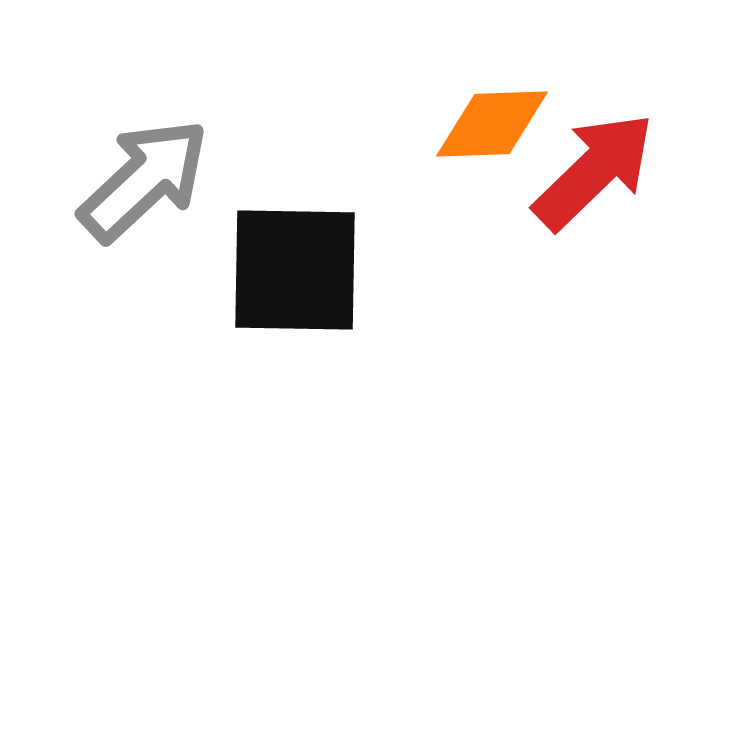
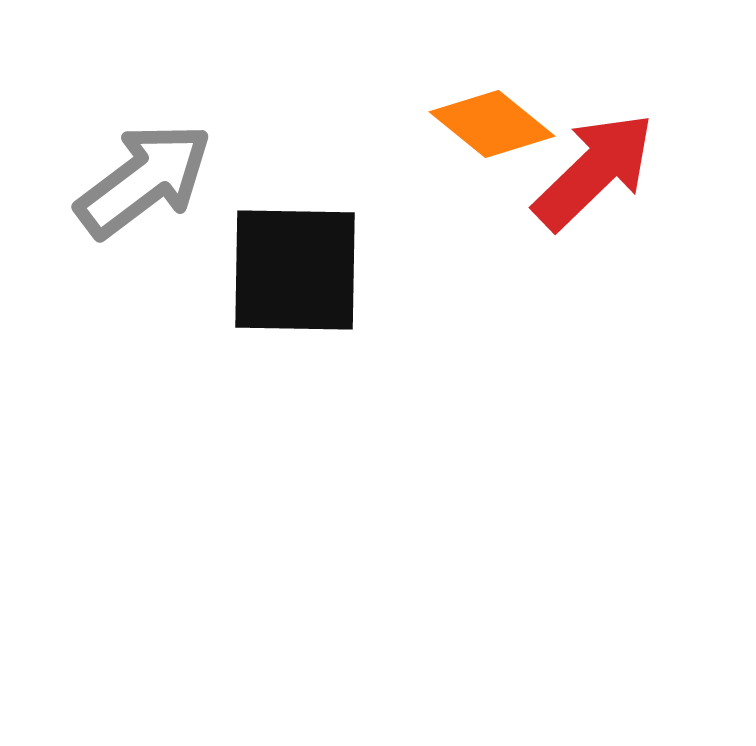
orange diamond: rotated 41 degrees clockwise
gray arrow: rotated 6 degrees clockwise
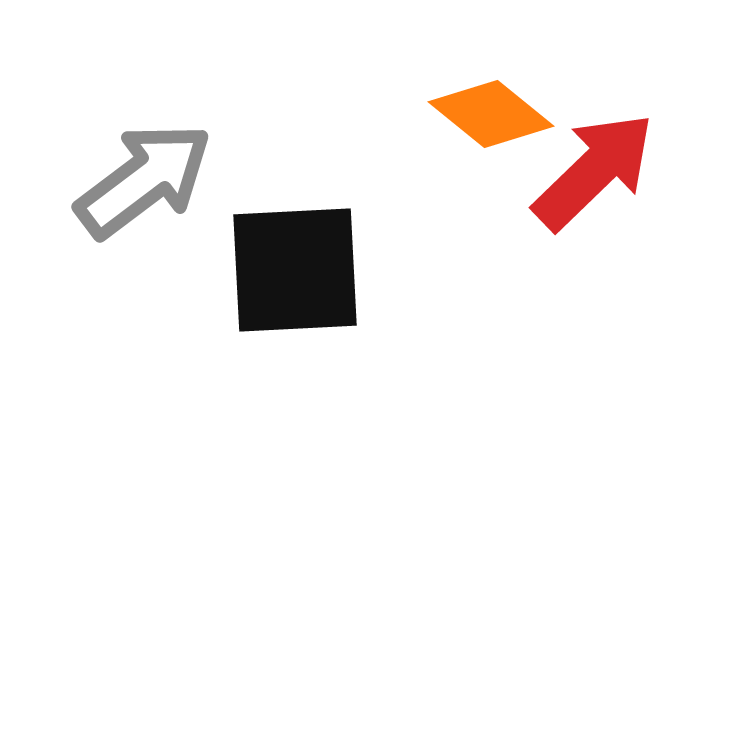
orange diamond: moved 1 px left, 10 px up
black square: rotated 4 degrees counterclockwise
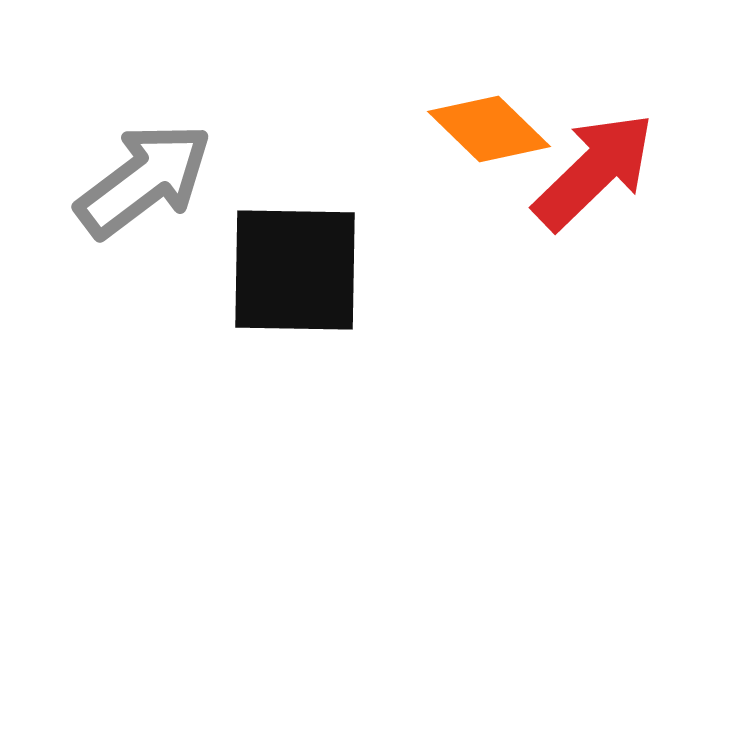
orange diamond: moved 2 px left, 15 px down; rotated 5 degrees clockwise
black square: rotated 4 degrees clockwise
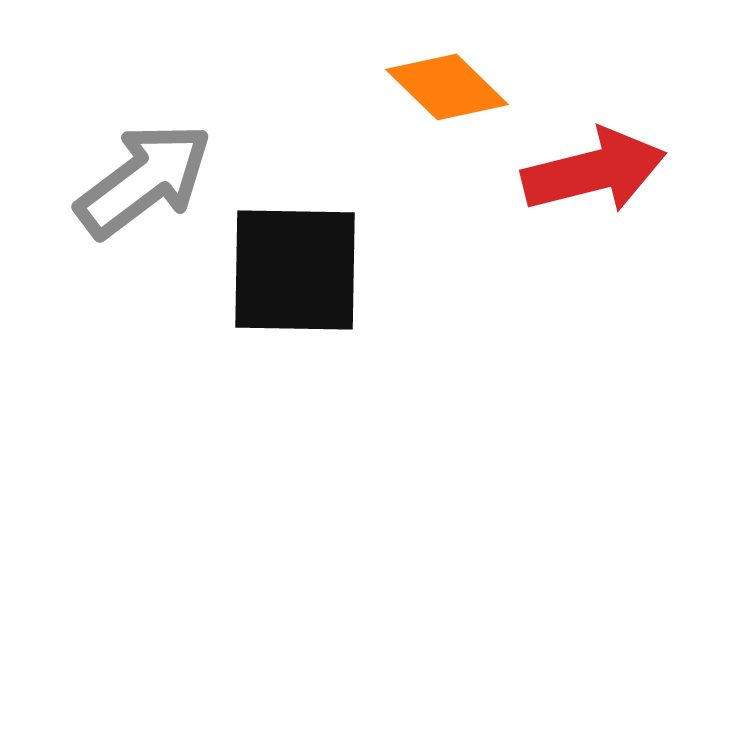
orange diamond: moved 42 px left, 42 px up
red arrow: rotated 30 degrees clockwise
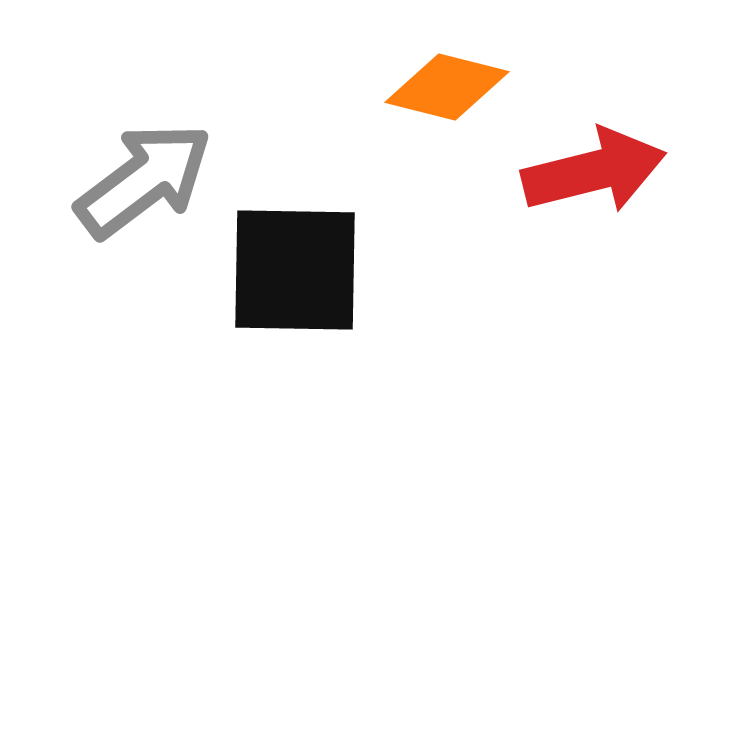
orange diamond: rotated 30 degrees counterclockwise
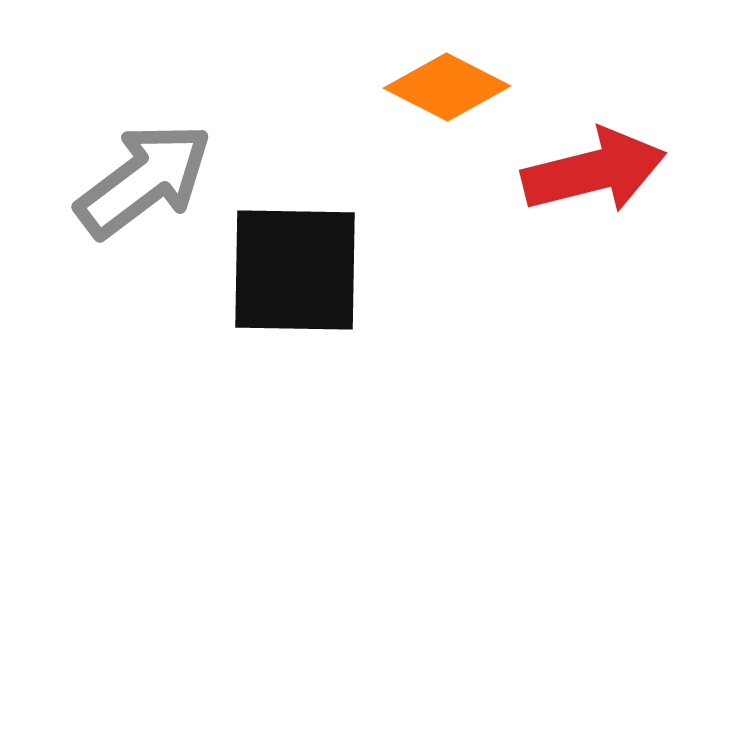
orange diamond: rotated 13 degrees clockwise
